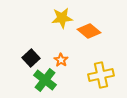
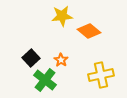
yellow star: moved 2 px up
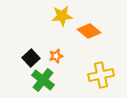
orange star: moved 5 px left, 4 px up; rotated 24 degrees clockwise
green cross: moved 2 px left
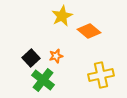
yellow star: rotated 20 degrees counterclockwise
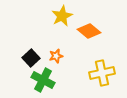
yellow cross: moved 1 px right, 2 px up
green cross: rotated 10 degrees counterclockwise
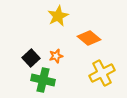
yellow star: moved 4 px left
orange diamond: moved 7 px down
yellow cross: rotated 15 degrees counterclockwise
green cross: rotated 15 degrees counterclockwise
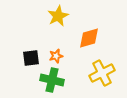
orange diamond: rotated 55 degrees counterclockwise
black square: rotated 36 degrees clockwise
green cross: moved 9 px right
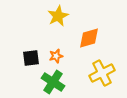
green cross: moved 1 px right, 2 px down; rotated 20 degrees clockwise
